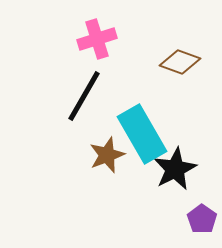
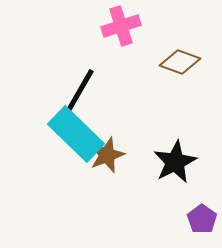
pink cross: moved 24 px right, 13 px up
black line: moved 6 px left, 2 px up
cyan rectangle: moved 66 px left; rotated 16 degrees counterclockwise
black star: moved 7 px up
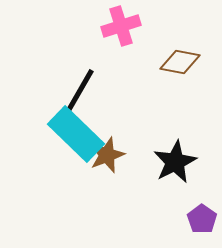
brown diamond: rotated 9 degrees counterclockwise
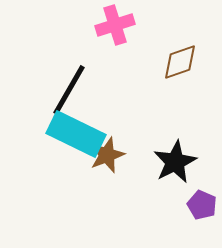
pink cross: moved 6 px left, 1 px up
brown diamond: rotated 30 degrees counterclockwise
black line: moved 9 px left, 4 px up
cyan rectangle: rotated 18 degrees counterclockwise
purple pentagon: moved 14 px up; rotated 12 degrees counterclockwise
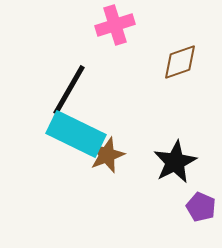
purple pentagon: moved 1 px left, 2 px down
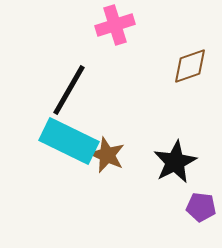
brown diamond: moved 10 px right, 4 px down
cyan rectangle: moved 7 px left, 7 px down
brown star: rotated 27 degrees counterclockwise
purple pentagon: rotated 16 degrees counterclockwise
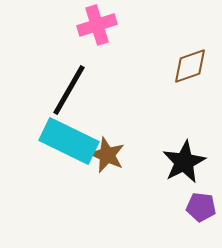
pink cross: moved 18 px left
black star: moved 9 px right
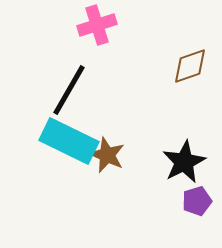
purple pentagon: moved 4 px left, 6 px up; rotated 24 degrees counterclockwise
